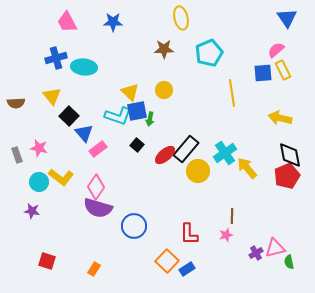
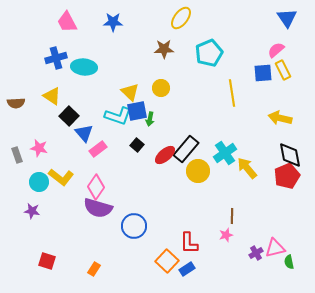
yellow ellipse at (181, 18): rotated 50 degrees clockwise
yellow circle at (164, 90): moved 3 px left, 2 px up
yellow triangle at (52, 96): rotated 18 degrees counterclockwise
red L-shape at (189, 234): moved 9 px down
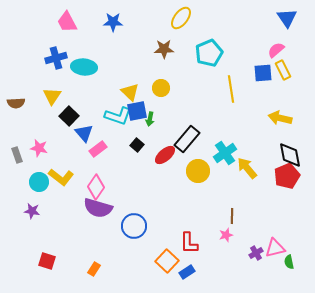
yellow line at (232, 93): moved 1 px left, 4 px up
yellow triangle at (52, 96): rotated 30 degrees clockwise
black rectangle at (186, 149): moved 1 px right, 10 px up
blue rectangle at (187, 269): moved 3 px down
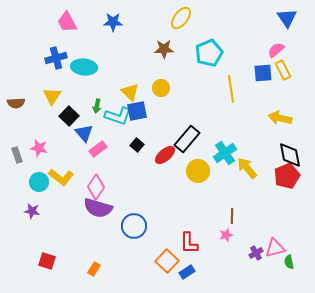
green arrow at (150, 119): moved 53 px left, 13 px up
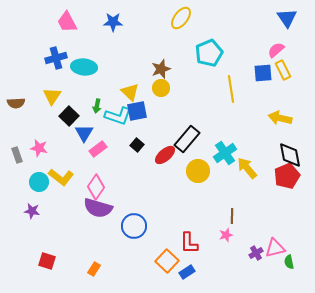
brown star at (164, 49): moved 3 px left, 20 px down; rotated 18 degrees counterclockwise
blue triangle at (84, 133): rotated 12 degrees clockwise
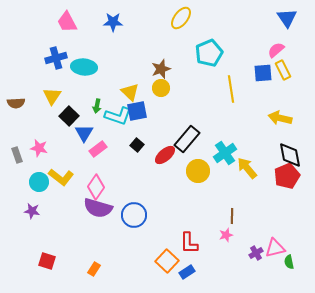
blue circle at (134, 226): moved 11 px up
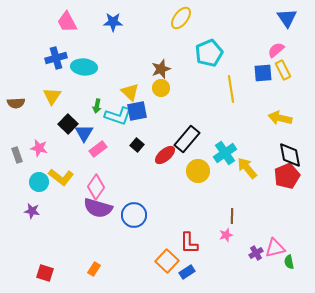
black square at (69, 116): moved 1 px left, 8 px down
red square at (47, 261): moved 2 px left, 12 px down
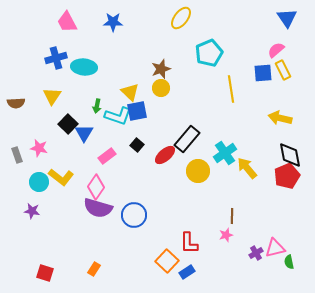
pink rectangle at (98, 149): moved 9 px right, 7 px down
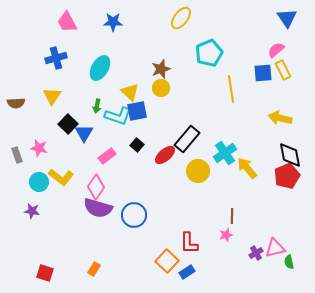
cyan ellipse at (84, 67): moved 16 px right, 1 px down; rotated 65 degrees counterclockwise
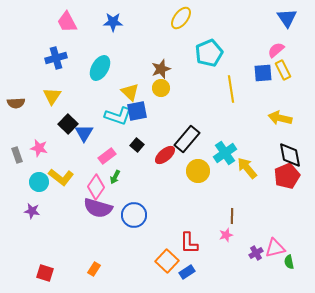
green arrow at (97, 106): moved 18 px right, 71 px down; rotated 16 degrees clockwise
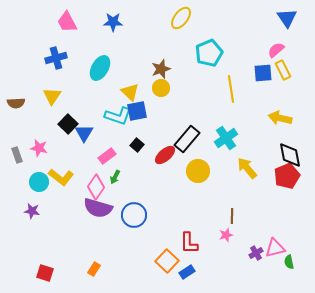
cyan cross at (225, 153): moved 1 px right, 15 px up
